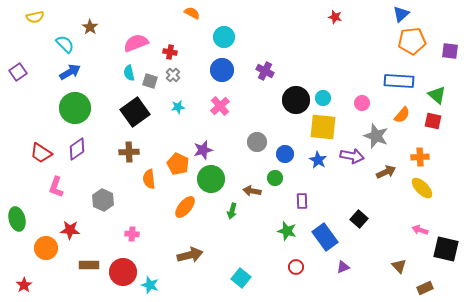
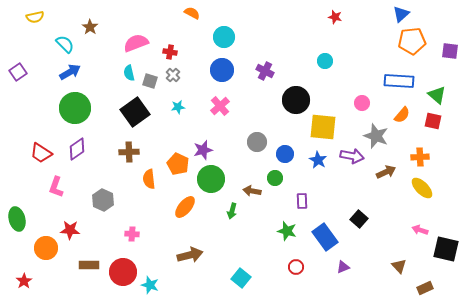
cyan circle at (323, 98): moved 2 px right, 37 px up
red star at (24, 285): moved 4 px up
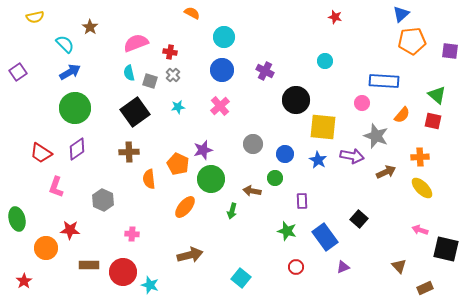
blue rectangle at (399, 81): moved 15 px left
gray circle at (257, 142): moved 4 px left, 2 px down
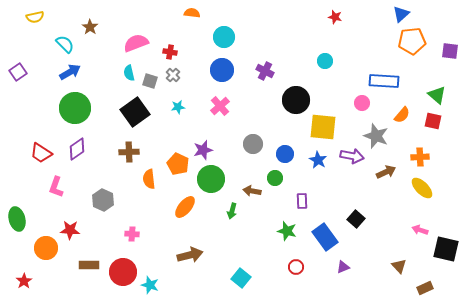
orange semicircle at (192, 13): rotated 21 degrees counterclockwise
black square at (359, 219): moved 3 px left
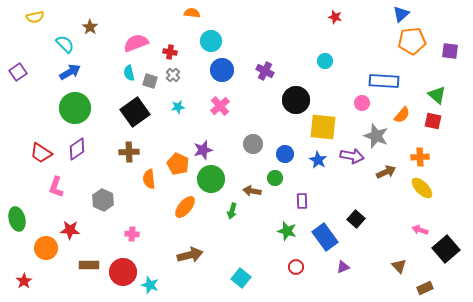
cyan circle at (224, 37): moved 13 px left, 4 px down
black square at (446, 249): rotated 36 degrees clockwise
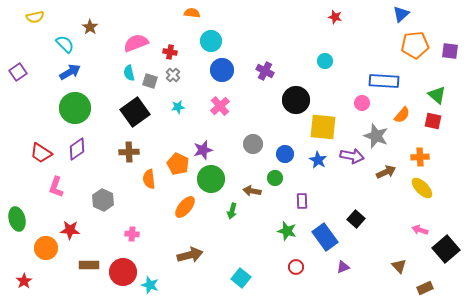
orange pentagon at (412, 41): moved 3 px right, 4 px down
